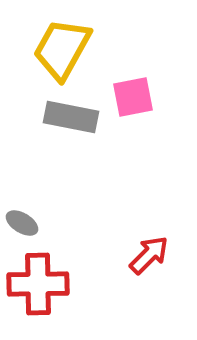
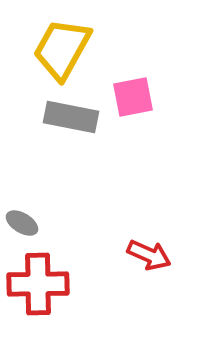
red arrow: rotated 69 degrees clockwise
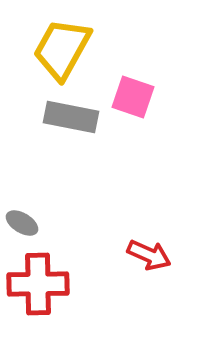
pink square: rotated 30 degrees clockwise
